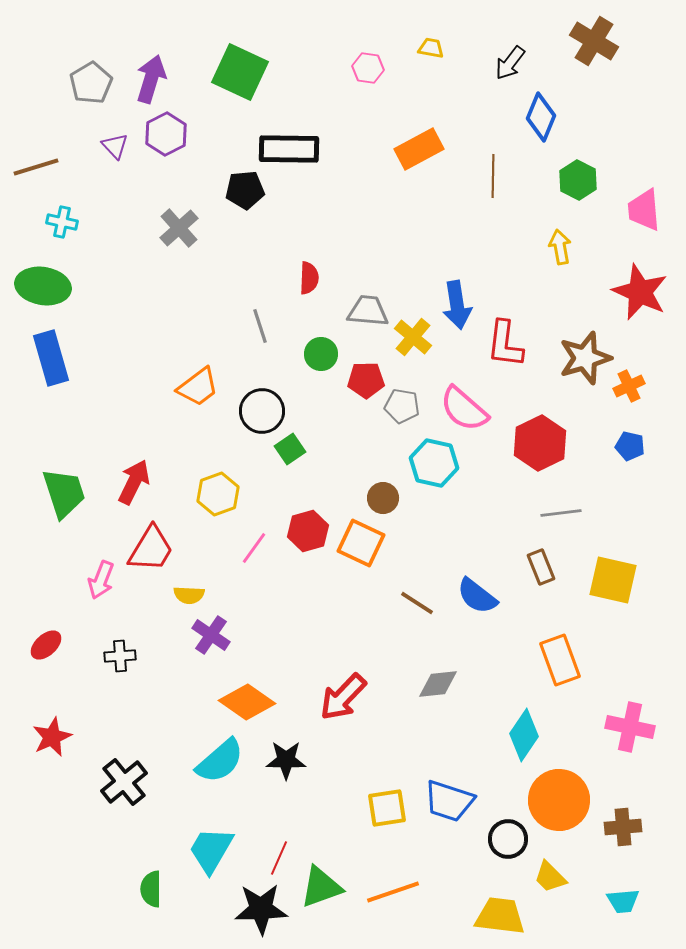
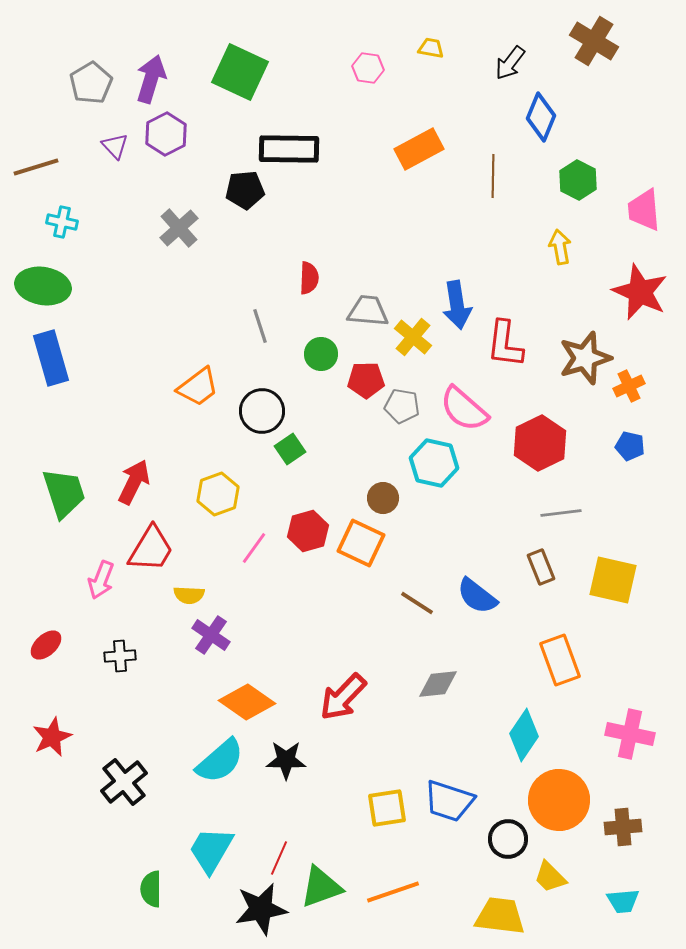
pink cross at (630, 727): moved 7 px down
black star at (261, 909): rotated 8 degrees counterclockwise
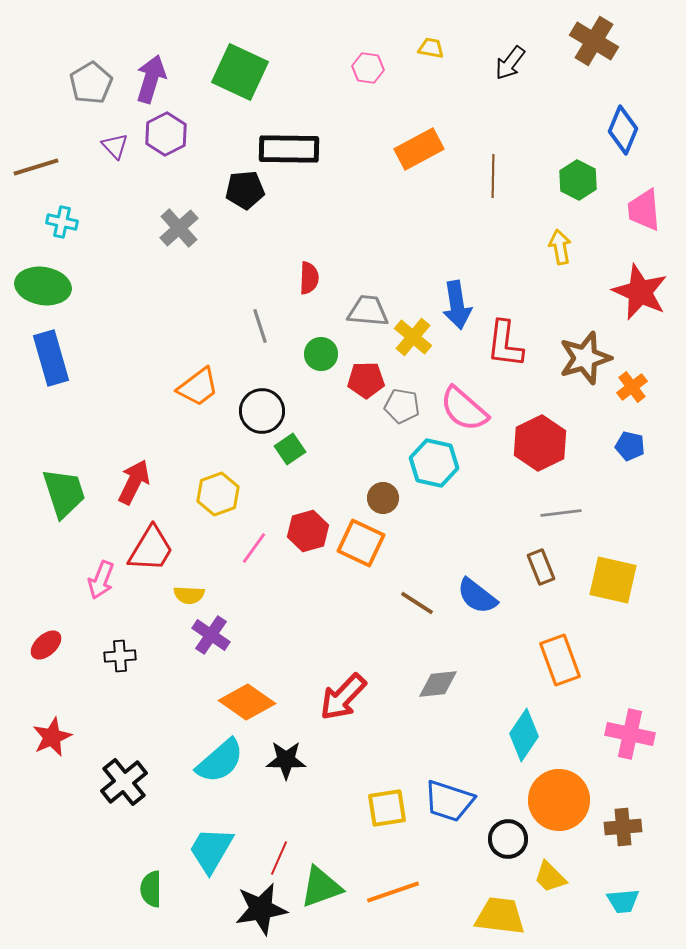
blue diamond at (541, 117): moved 82 px right, 13 px down
orange cross at (629, 386): moved 3 px right, 1 px down; rotated 12 degrees counterclockwise
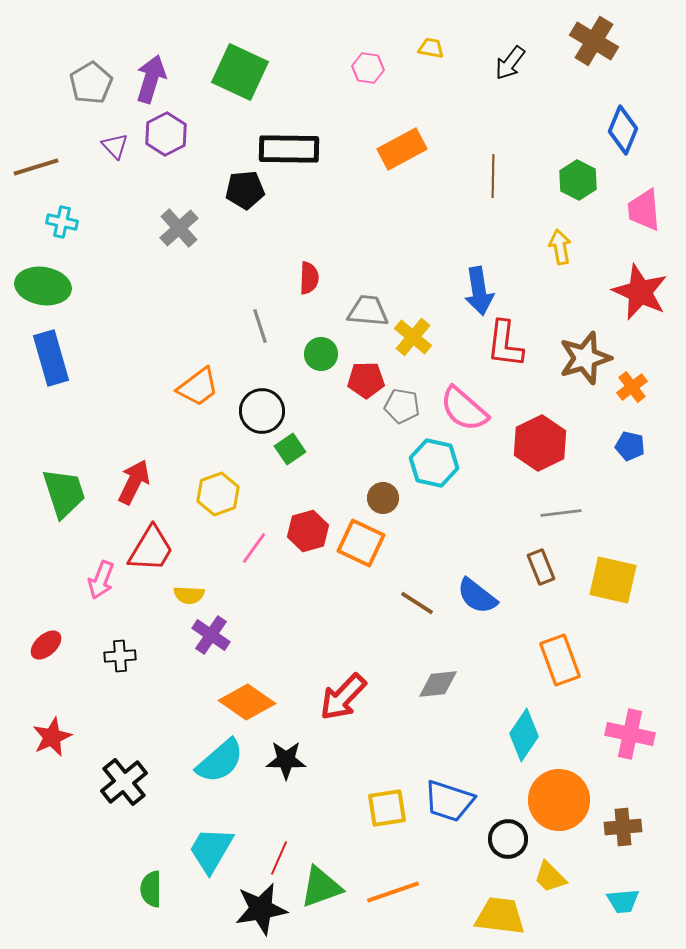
orange rectangle at (419, 149): moved 17 px left
blue arrow at (457, 305): moved 22 px right, 14 px up
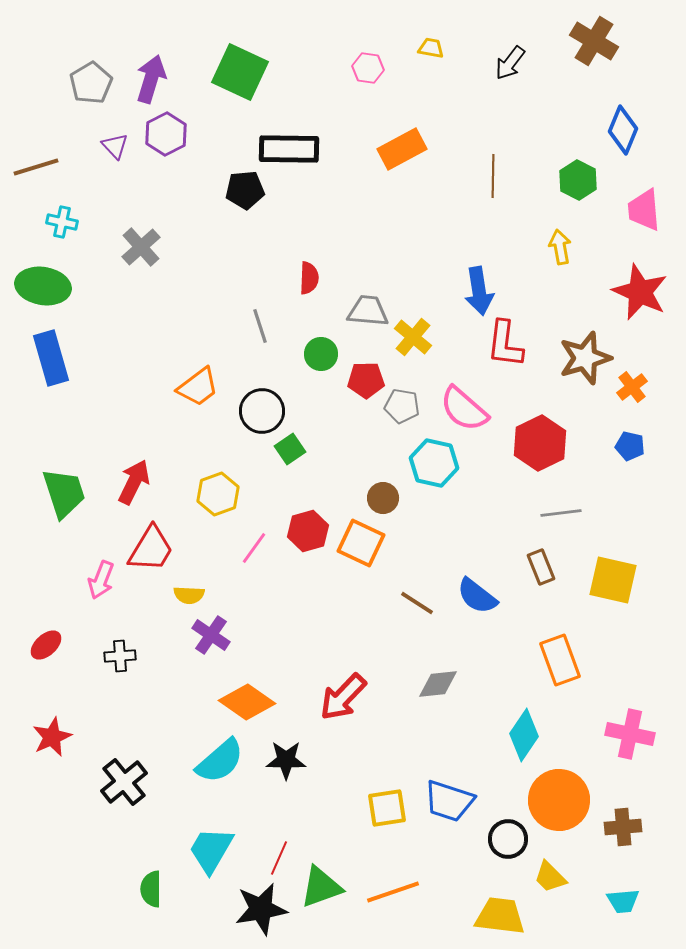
gray cross at (179, 228): moved 38 px left, 19 px down
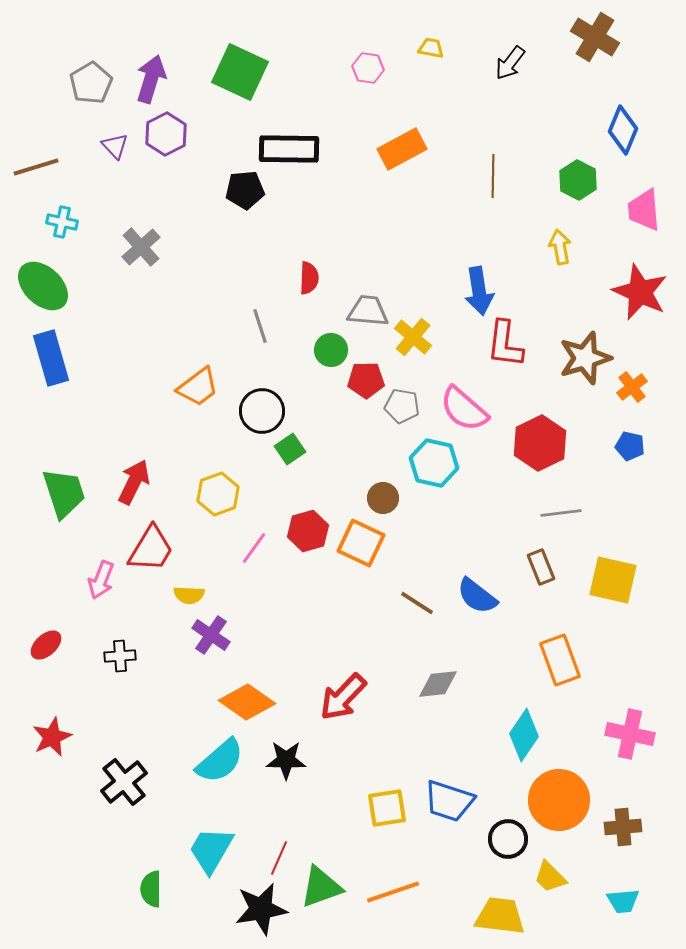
brown cross at (594, 41): moved 1 px right, 4 px up
green ellipse at (43, 286): rotated 34 degrees clockwise
green circle at (321, 354): moved 10 px right, 4 px up
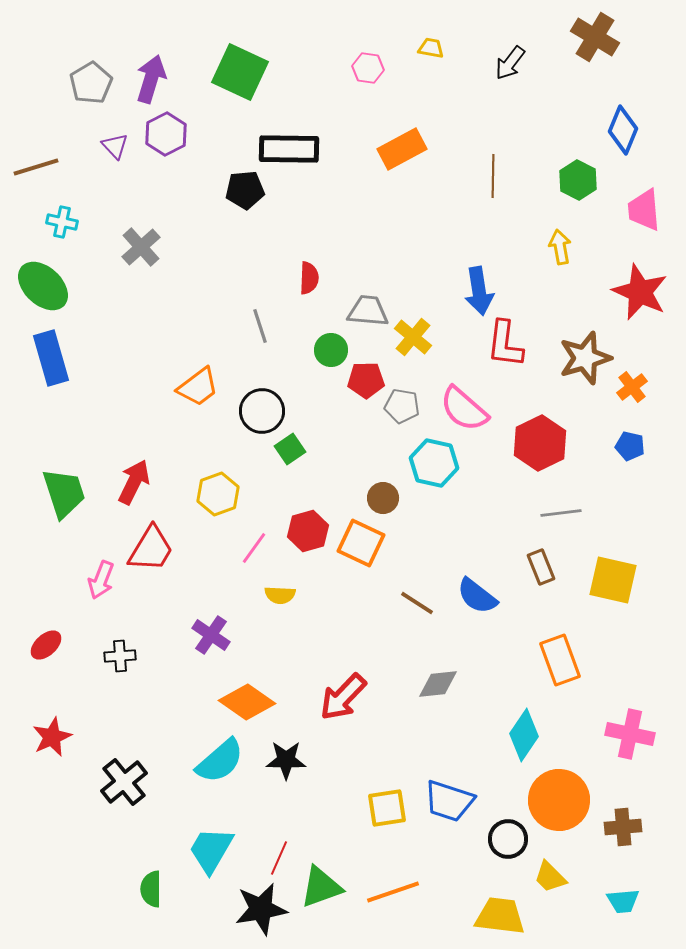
yellow semicircle at (189, 595): moved 91 px right
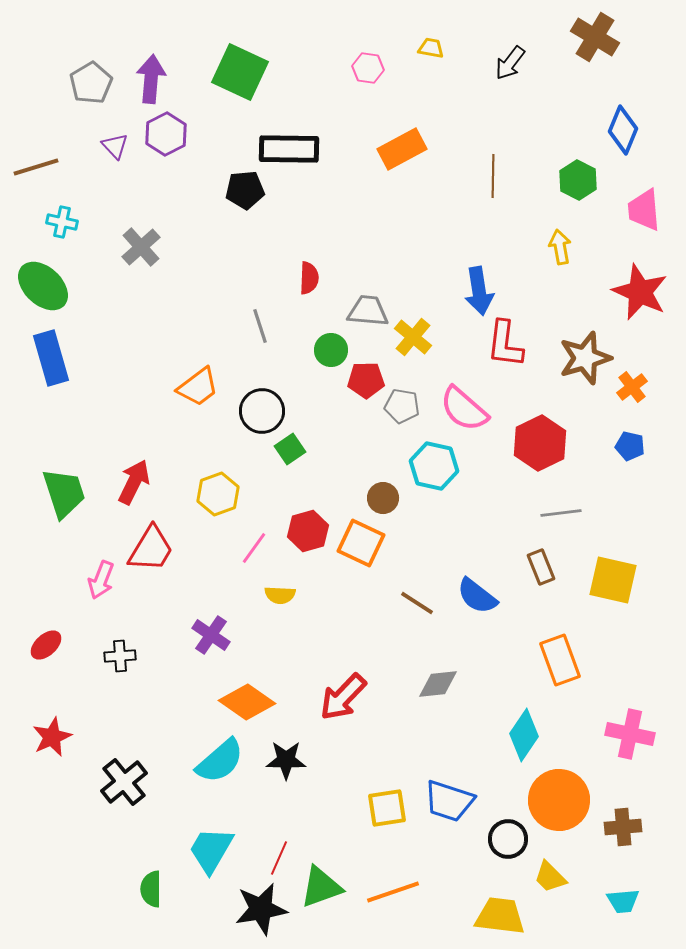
purple arrow at (151, 79): rotated 12 degrees counterclockwise
cyan hexagon at (434, 463): moved 3 px down
